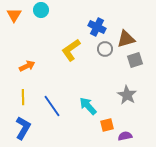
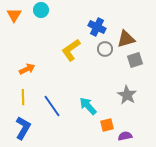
orange arrow: moved 3 px down
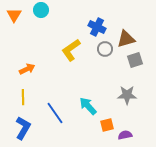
gray star: rotated 30 degrees counterclockwise
blue line: moved 3 px right, 7 px down
purple semicircle: moved 1 px up
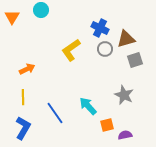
orange triangle: moved 2 px left, 2 px down
blue cross: moved 3 px right, 1 px down
gray star: moved 3 px left; rotated 24 degrees clockwise
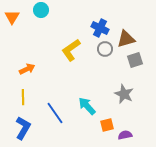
gray star: moved 1 px up
cyan arrow: moved 1 px left
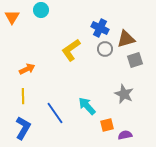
yellow line: moved 1 px up
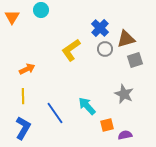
blue cross: rotated 18 degrees clockwise
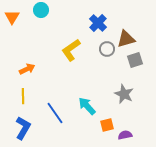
blue cross: moved 2 px left, 5 px up
gray circle: moved 2 px right
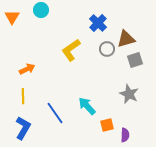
gray star: moved 5 px right
purple semicircle: rotated 104 degrees clockwise
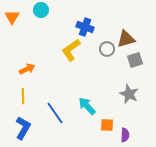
blue cross: moved 13 px left, 4 px down; rotated 24 degrees counterclockwise
orange square: rotated 16 degrees clockwise
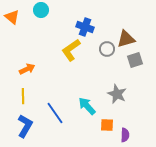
orange triangle: rotated 21 degrees counterclockwise
gray star: moved 12 px left
blue L-shape: moved 2 px right, 2 px up
